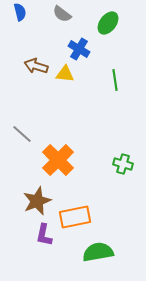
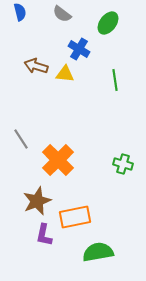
gray line: moved 1 px left, 5 px down; rotated 15 degrees clockwise
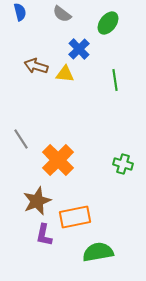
blue cross: rotated 15 degrees clockwise
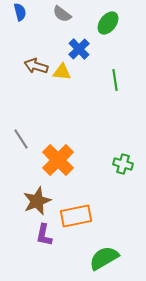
yellow triangle: moved 3 px left, 2 px up
orange rectangle: moved 1 px right, 1 px up
green semicircle: moved 6 px right, 6 px down; rotated 20 degrees counterclockwise
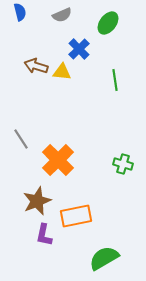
gray semicircle: moved 1 px down; rotated 60 degrees counterclockwise
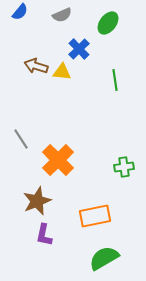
blue semicircle: rotated 54 degrees clockwise
green cross: moved 1 px right, 3 px down; rotated 24 degrees counterclockwise
orange rectangle: moved 19 px right
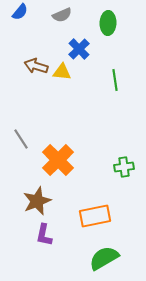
green ellipse: rotated 35 degrees counterclockwise
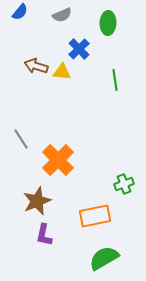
green cross: moved 17 px down; rotated 12 degrees counterclockwise
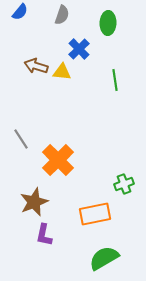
gray semicircle: rotated 48 degrees counterclockwise
brown star: moved 3 px left, 1 px down
orange rectangle: moved 2 px up
